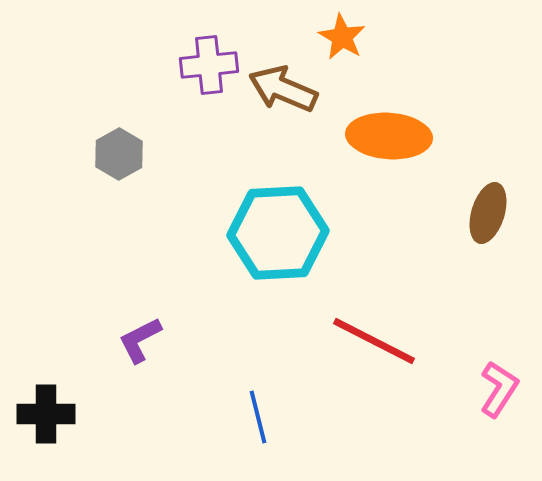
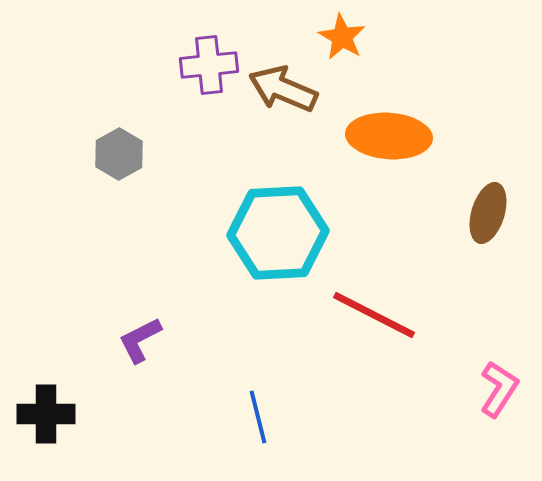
red line: moved 26 px up
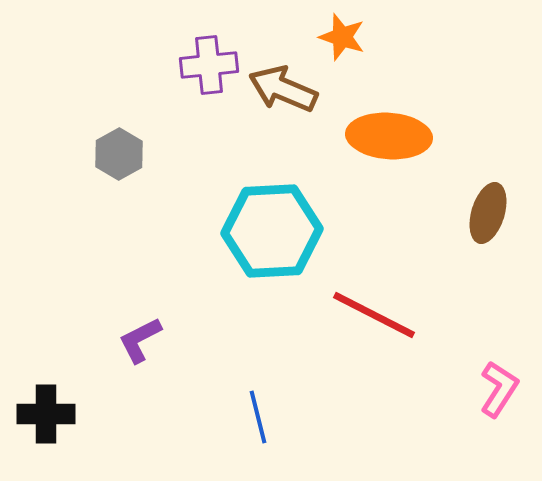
orange star: rotated 12 degrees counterclockwise
cyan hexagon: moved 6 px left, 2 px up
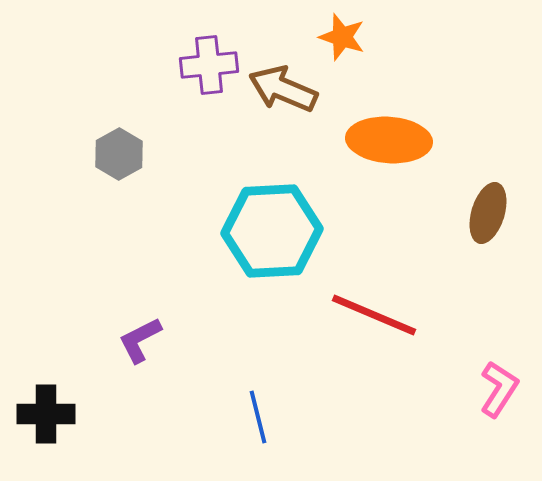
orange ellipse: moved 4 px down
red line: rotated 4 degrees counterclockwise
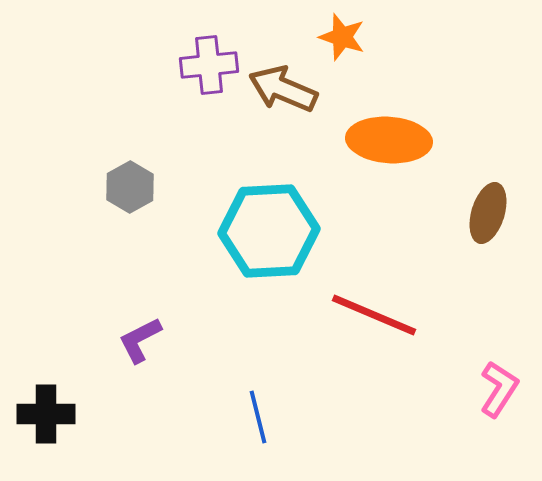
gray hexagon: moved 11 px right, 33 px down
cyan hexagon: moved 3 px left
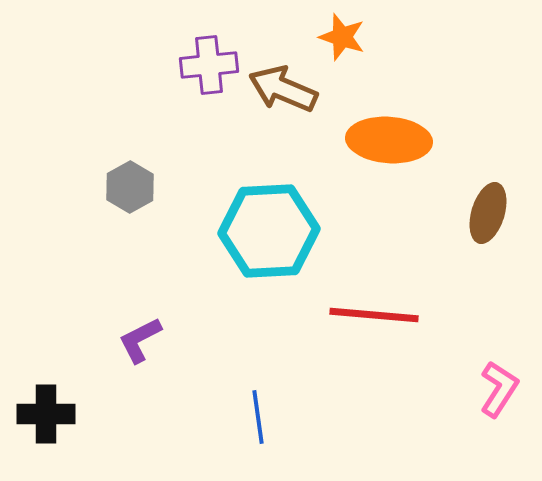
red line: rotated 18 degrees counterclockwise
blue line: rotated 6 degrees clockwise
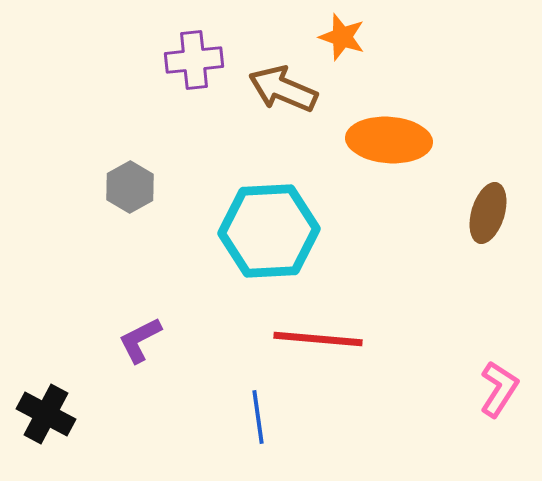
purple cross: moved 15 px left, 5 px up
red line: moved 56 px left, 24 px down
black cross: rotated 28 degrees clockwise
